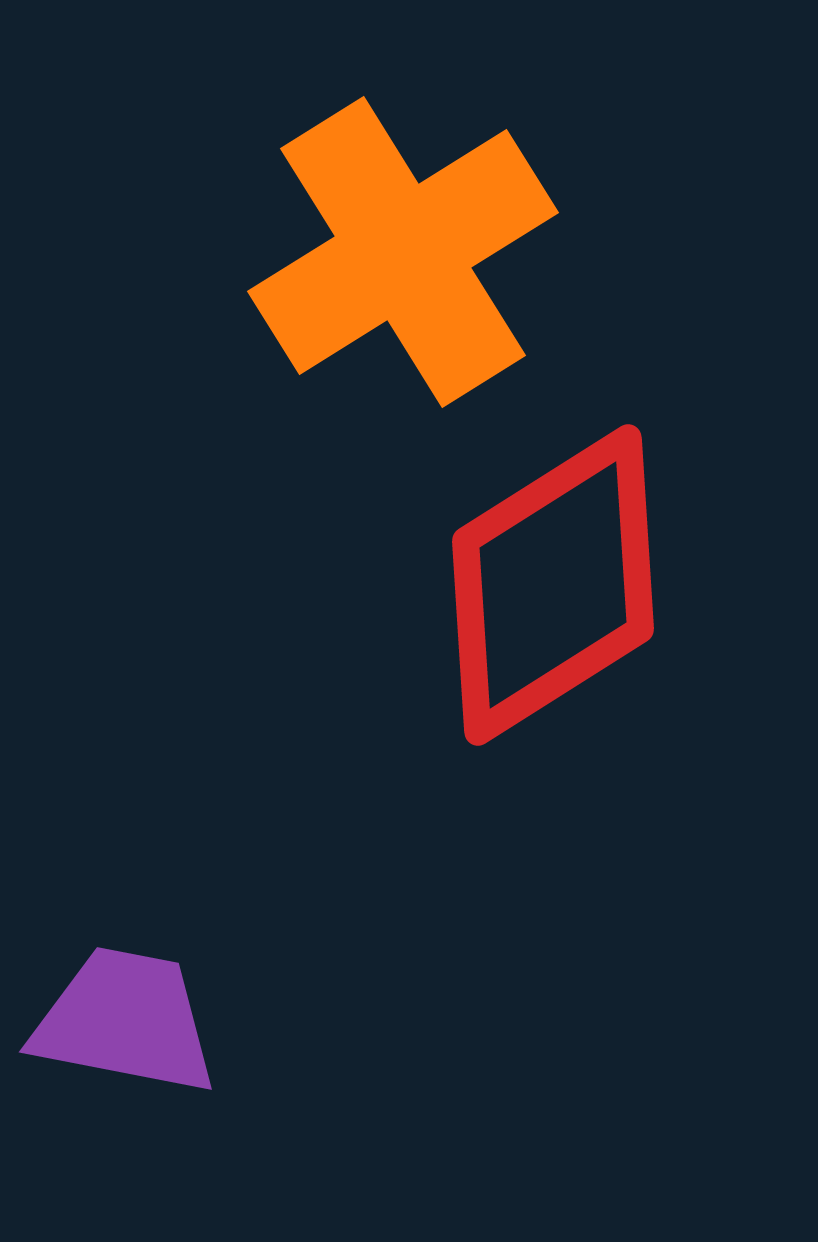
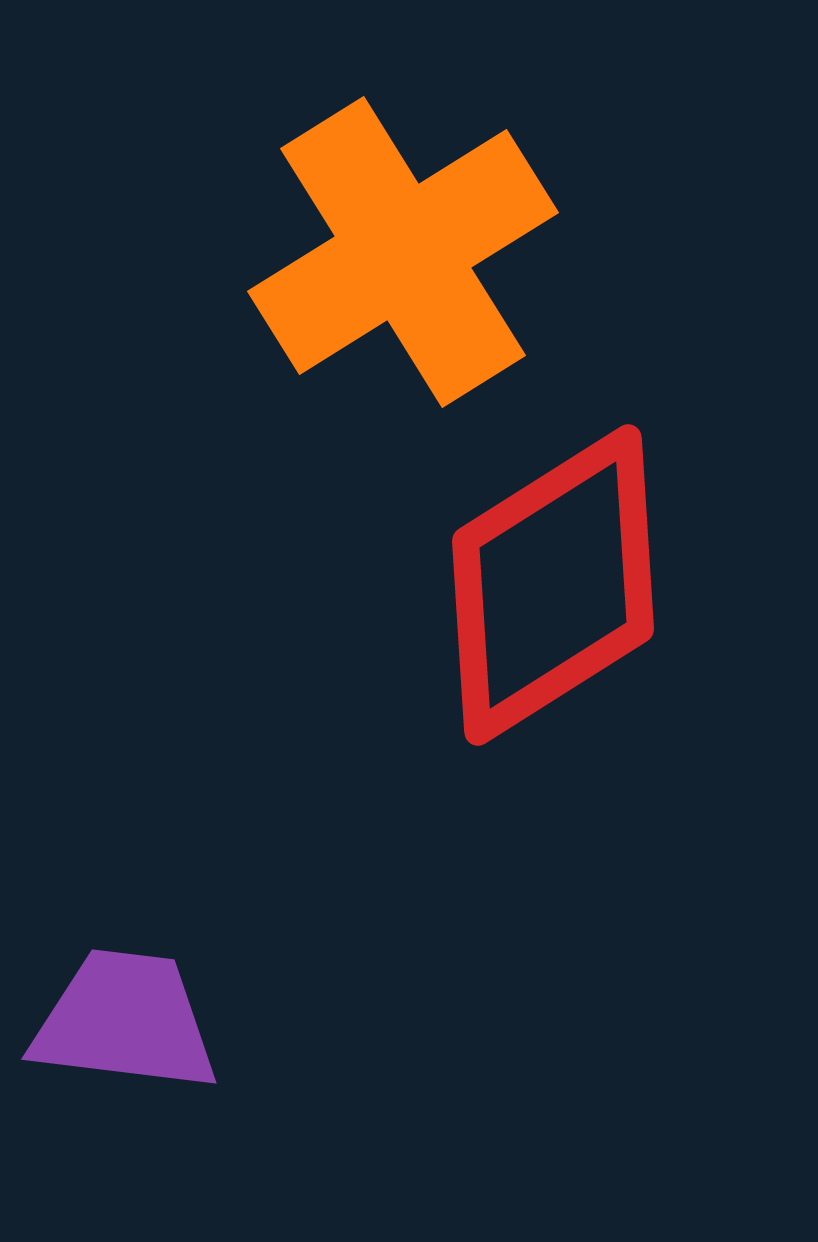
purple trapezoid: rotated 4 degrees counterclockwise
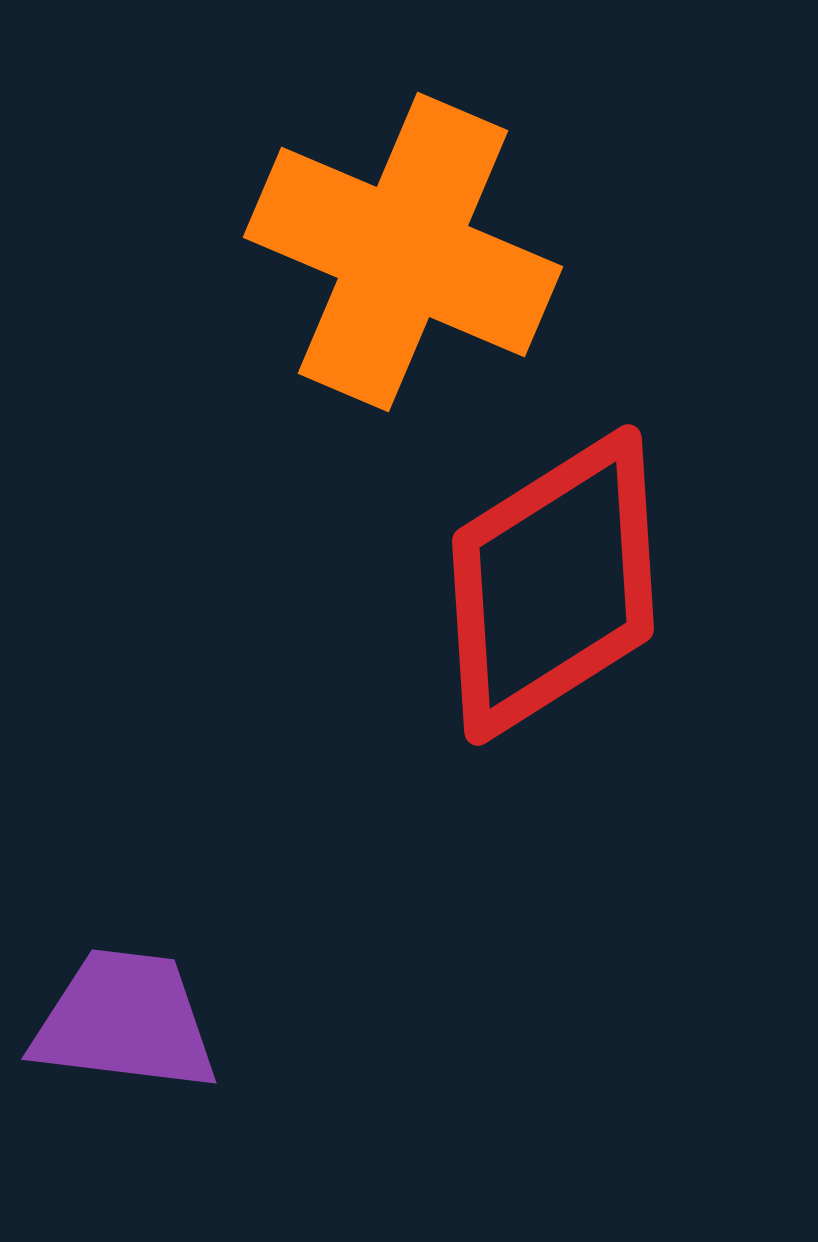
orange cross: rotated 35 degrees counterclockwise
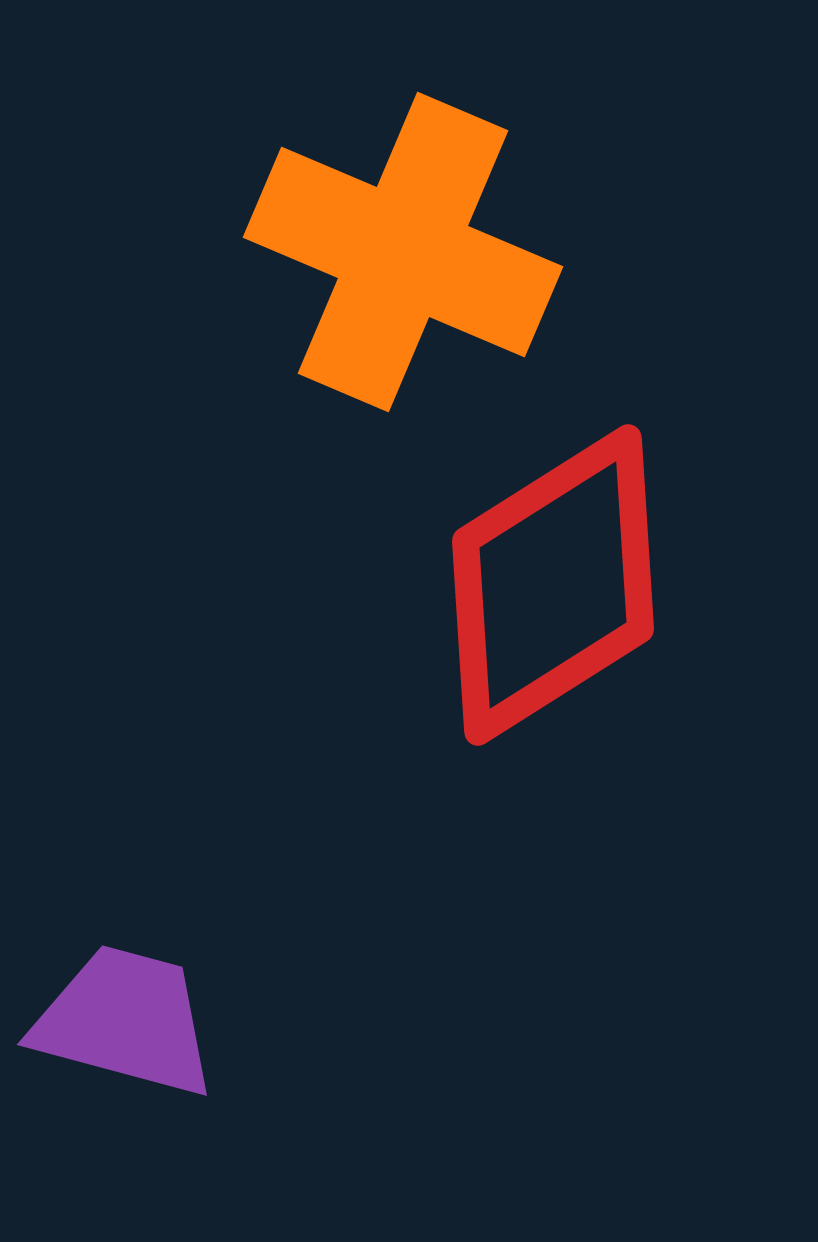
purple trapezoid: rotated 8 degrees clockwise
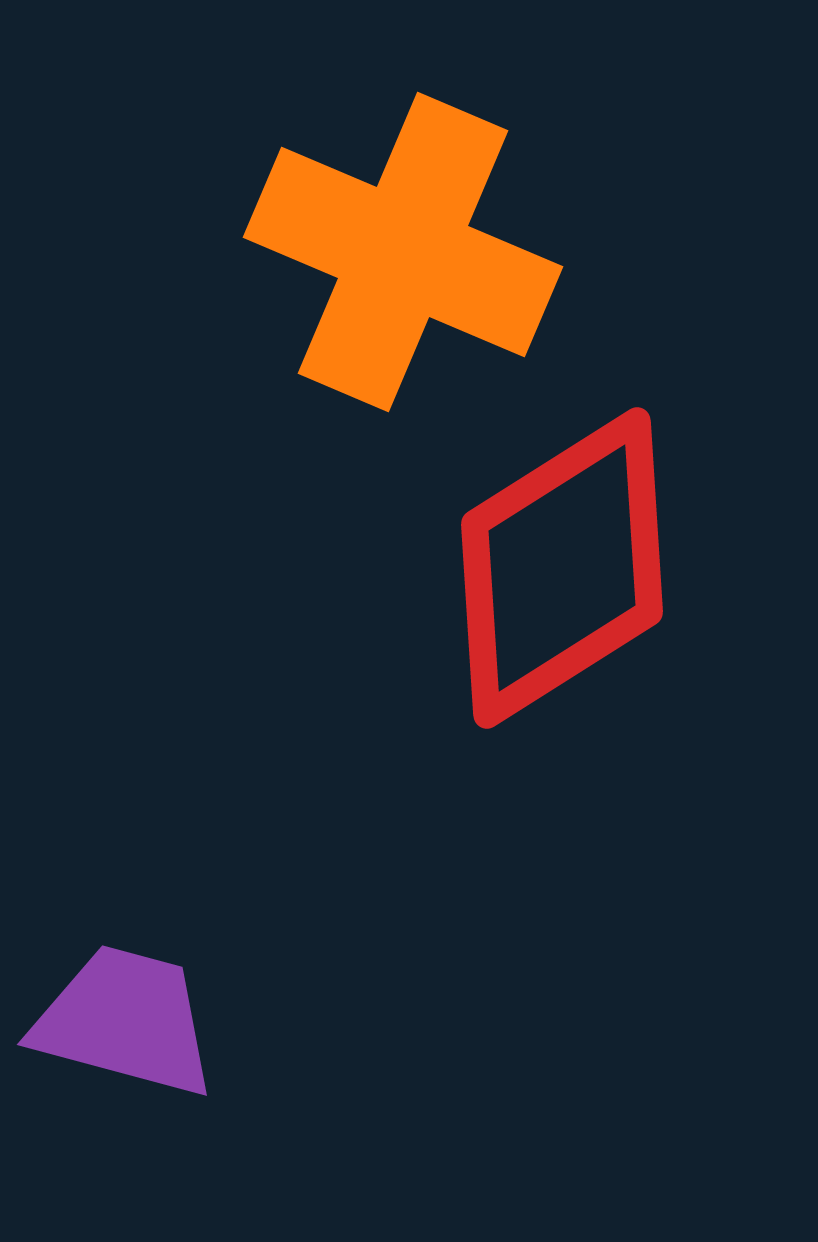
red diamond: moved 9 px right, 17 px up
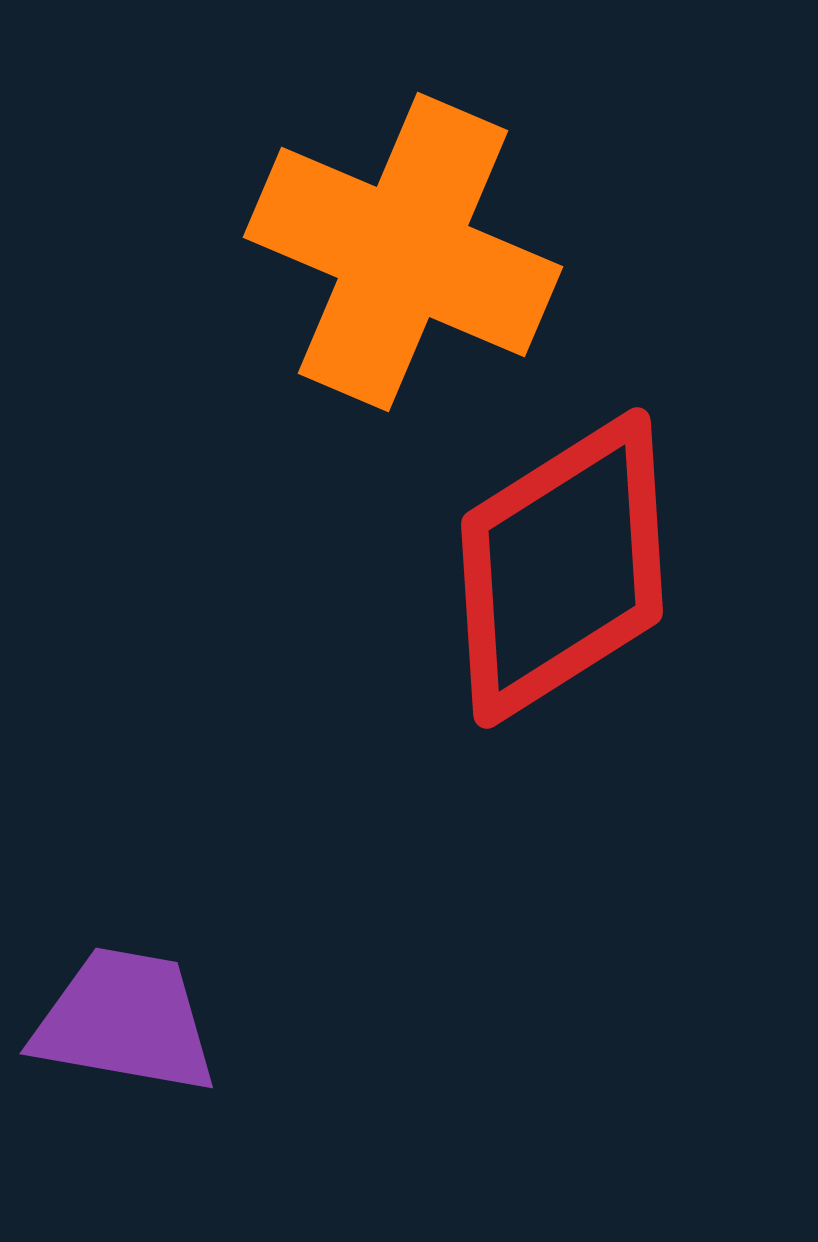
purple trapezoid: rotated 5 degrees counterclockwise
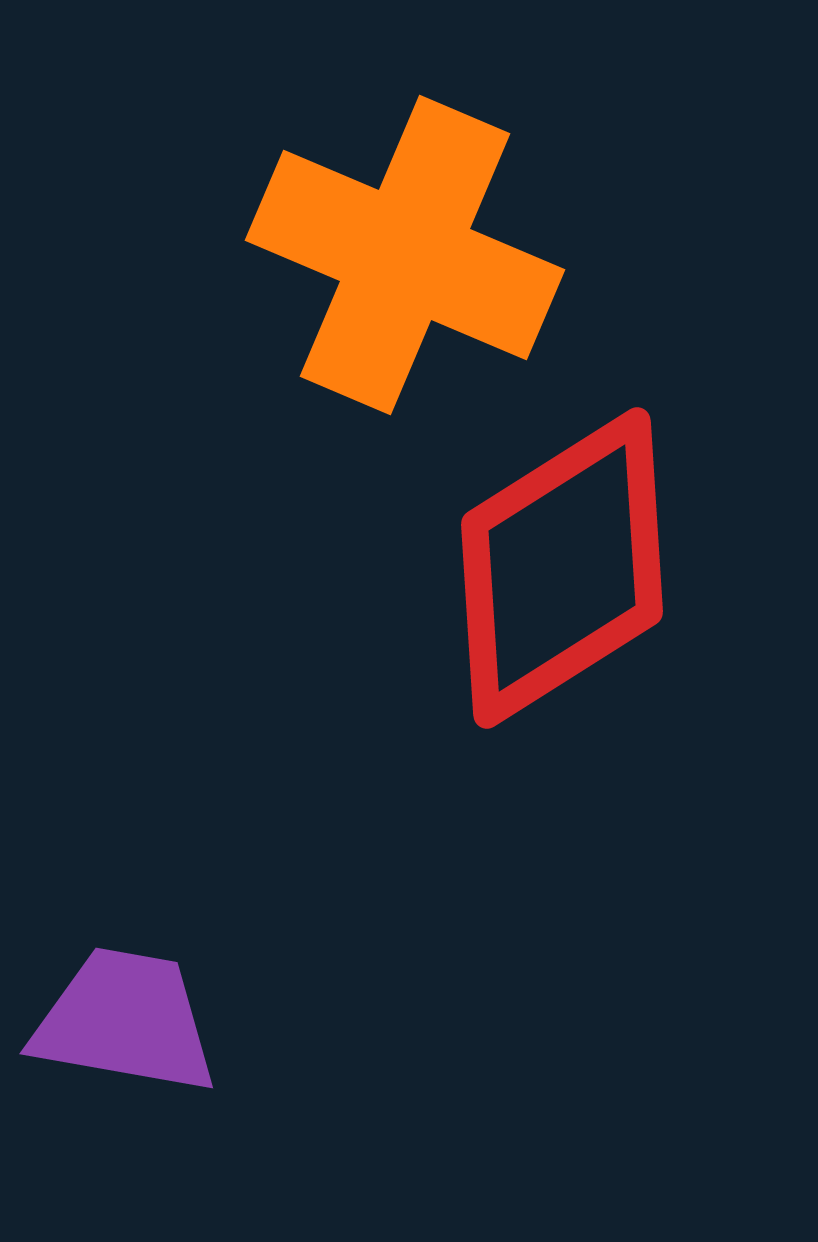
orange cross: moved 2 px right, 3 px down
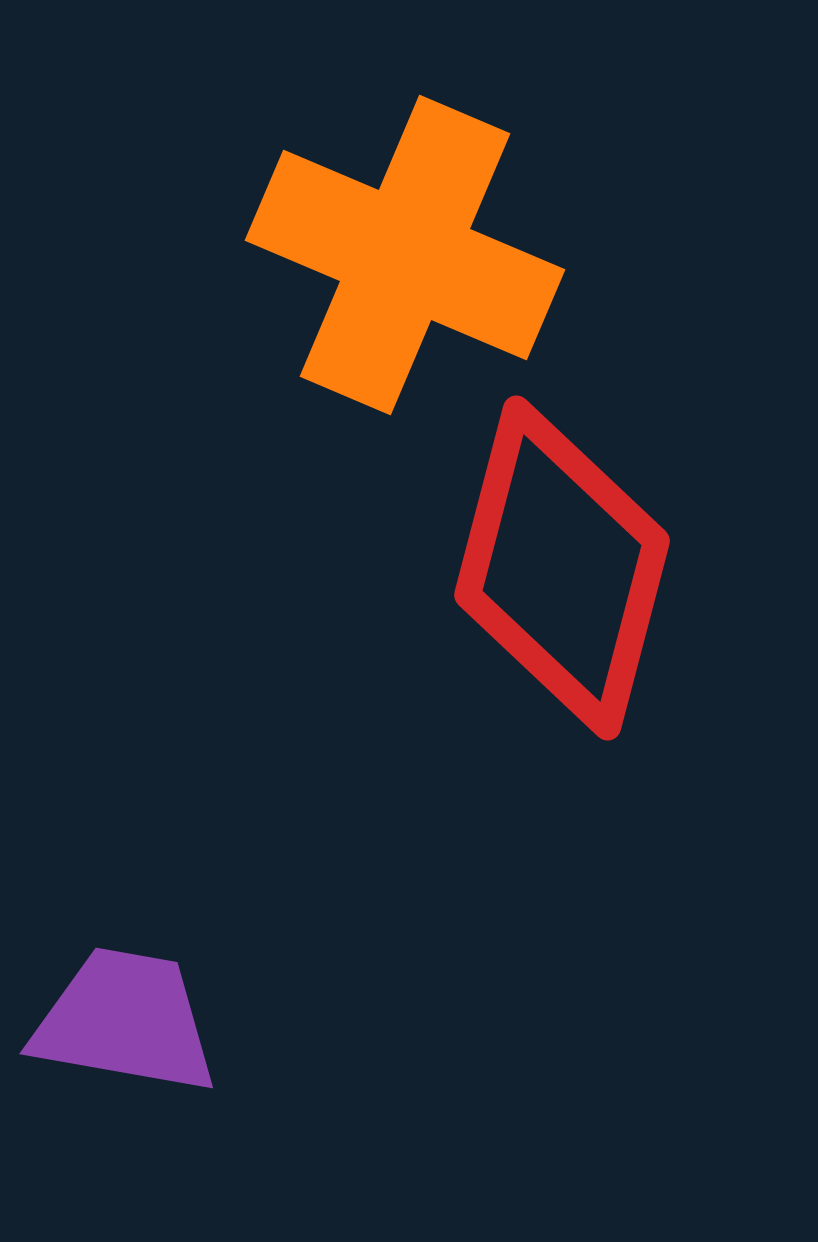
red diamond: rotated 43 degrees counterclockwise
